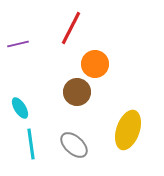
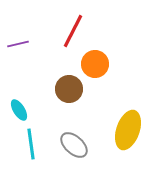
red line: moved 2 px right, 3 px down
brown circle: moved 8 px left, 3 px up
cyan ellipse: moved 1 px left, 2 px down
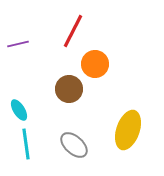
cyan line: moved 5 px left
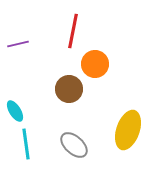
red line: rotated 16 degrees counterclockwise
cyan ellipse: moved 4 px left, 1 px down
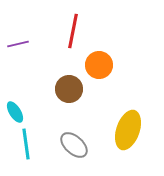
orange circle: moved 4 px right, 1 px down
cyan ellipse: moved 1 px down
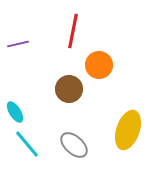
cyan line: moved 1 px right; rotated 32 degrees counterclockwise
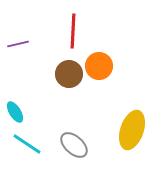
red line: rotated 8 degrees counterclockwise
orange circle: moved 1 px down
brown circle: moved 15 px up
yellow ellipse: moved 4 px right
cyan line: rotated 16 degrees counterclockwise
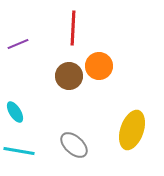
red line: moved 3 px up
purple line: rotated 10 degrees counterclockwise
brown circle: moved 2 px down
cyan line: moved 8 px left, 7 px down; rotated 24 degrees counterclockwise
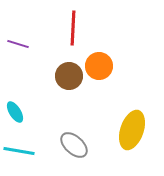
purple line: rotated 40 degrees clockwise
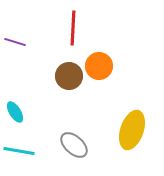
purple line: moved 3 px left, 2 px up
